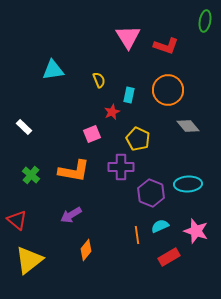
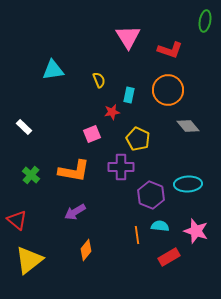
red L-shape: moved 4 px right, 4 px down
red star: rotated 14 degrees clockwise
purple hexagon: moved 2 px down
purple arrow: moved 4 px right, 3 px up
cyan semicircle: rotated 30 degrees clockwise
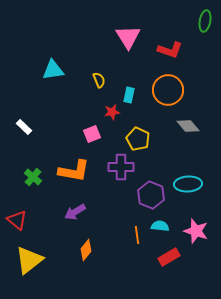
green cross: moved 2 px right, 2 px down
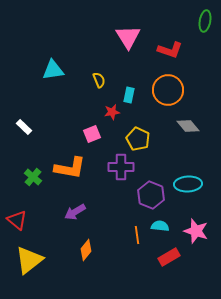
orange L-shape: moved 4 px left, 3 px up
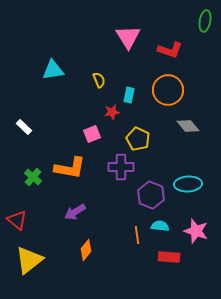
red rectangle: rotated 35 degrees clockwise
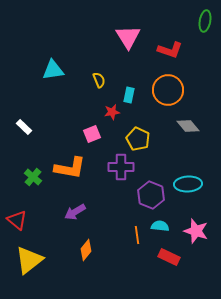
red rectangle: rotated 20 degrees clockwise
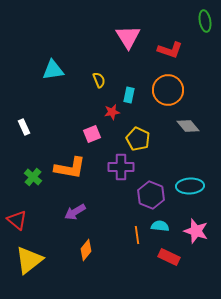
green ellipse: rotated 20 degrees counterclockwise
white rectangle: rotated 21 degrees clockwise
cyan ellipse: moved 2 px right, 2 px down
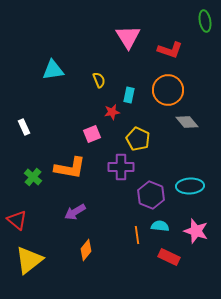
gray diamond: moved 1 px left, 4 px up
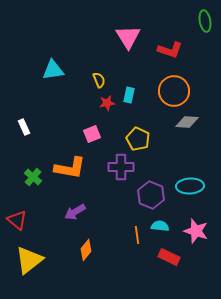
orange circle: moved 6 px right, 1 px down
red star: moved 5 px left, 9 px up
gray diamond: rotated 45 degrees counterclockwise
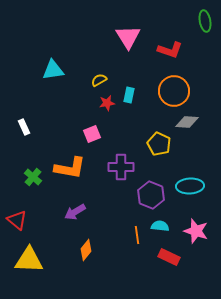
yellow semicircle: rotated 98 degrees counterclockwise
yellow pentagon: moved 21 px right, 5 px down
yellow triangle: rotated 40 degrees clockwise
